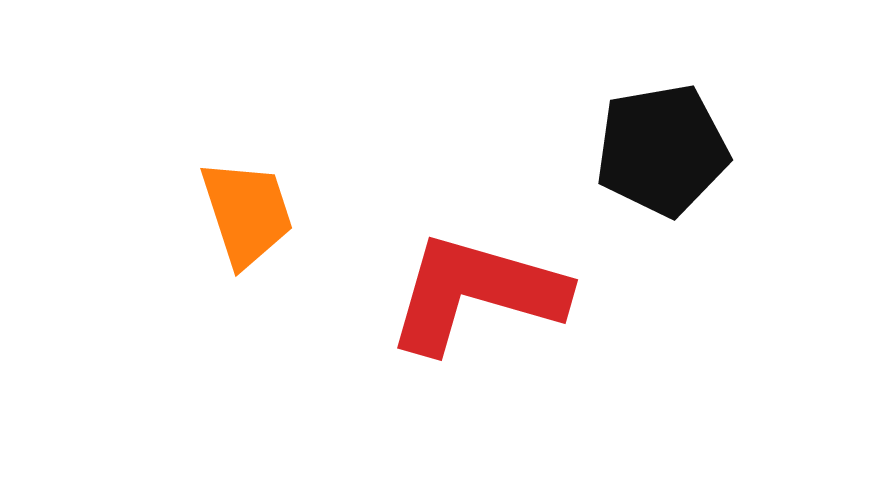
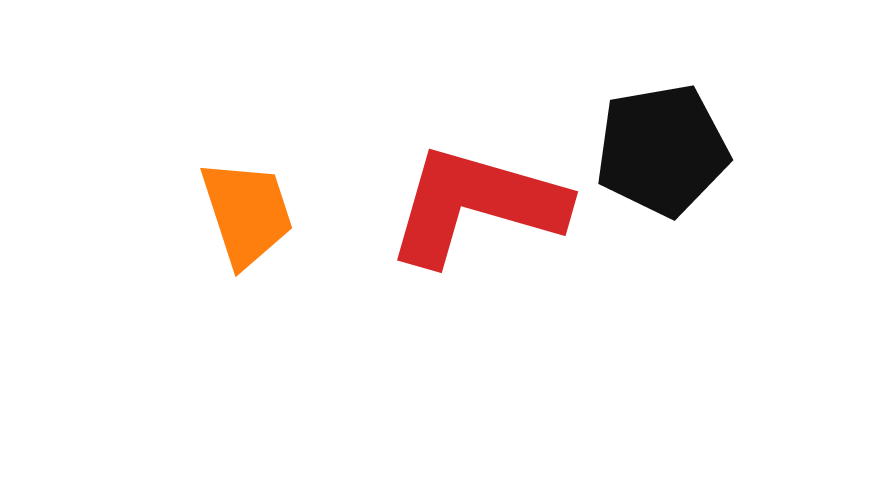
red L-shape: moved 88 px up
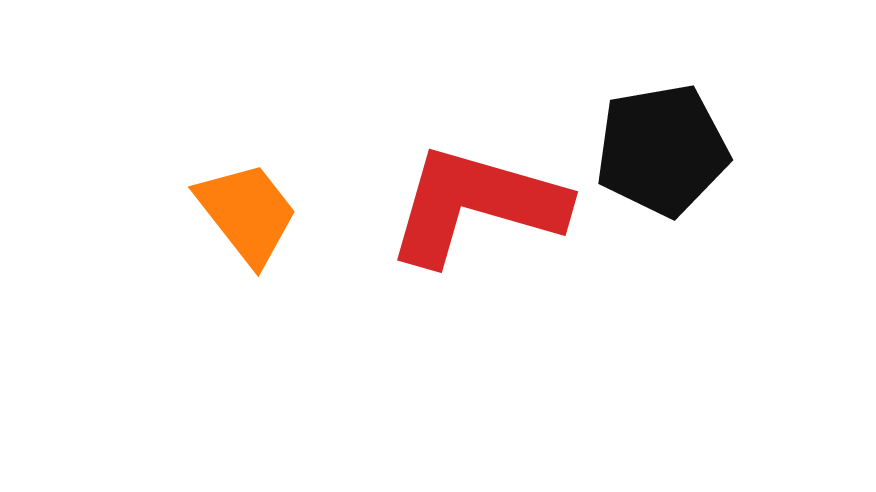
orange trapezoid: rotated 20 degrees counterclockwise
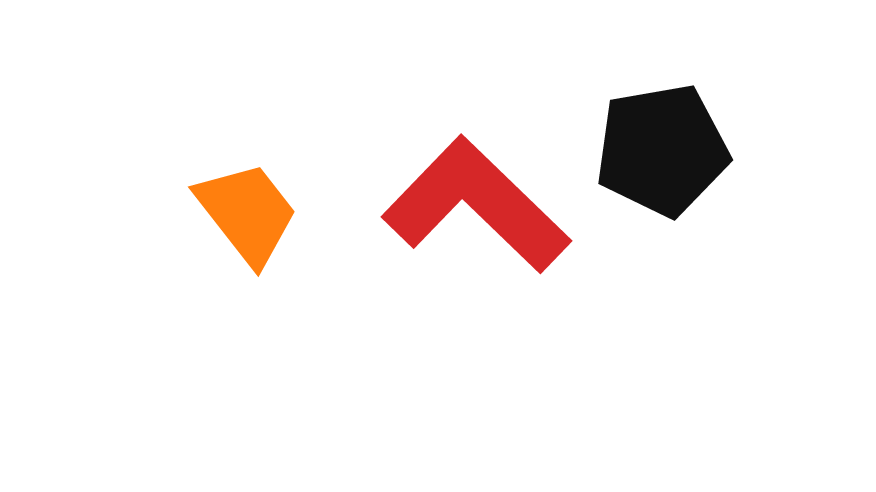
red L-shape: rotated 28 degrees clockwise
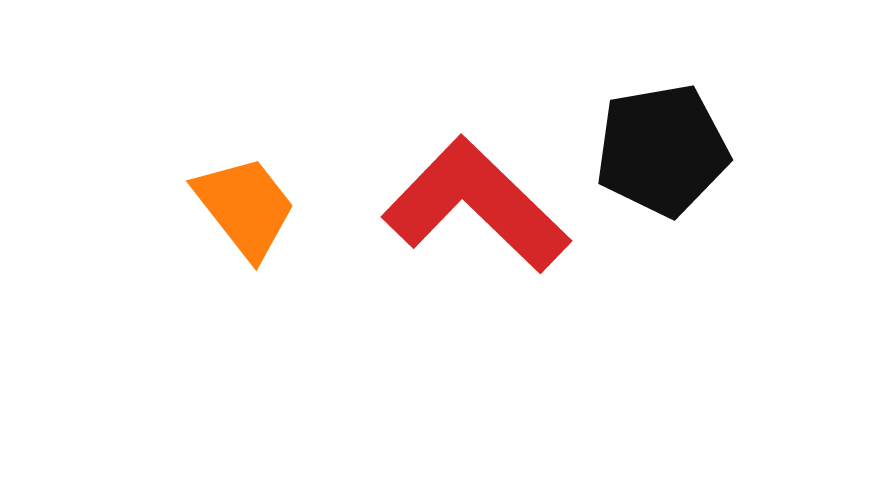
orange trapezoid: moved 2 px left, 6 px up
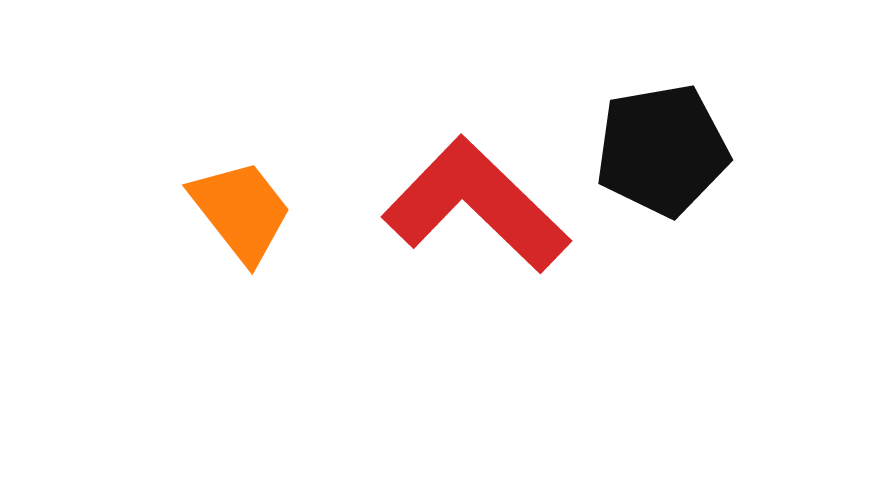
orange trapezoid: moved 4 px left, 4 px down
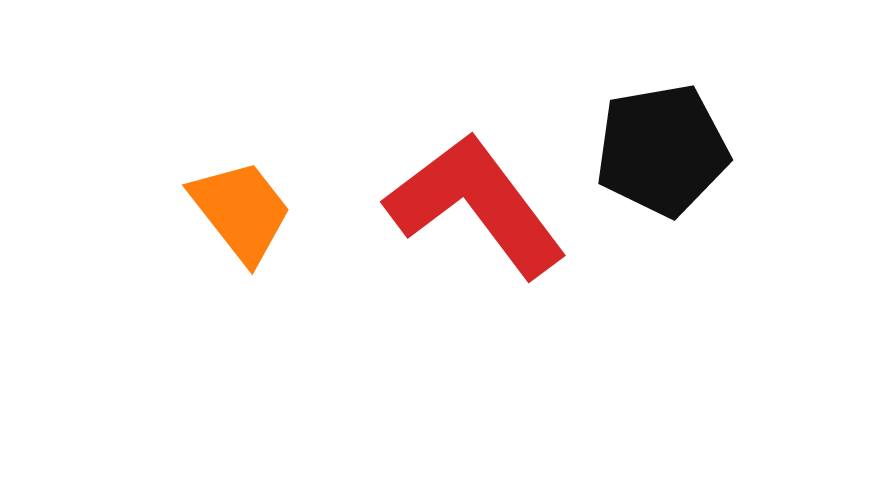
red L-shape: rotated 9 degrees clockwise
